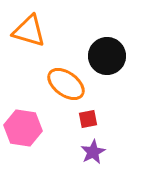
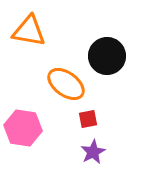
orange triangle: rotated 6 degrees counterclockwise
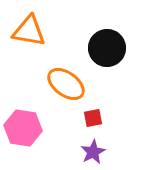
black circle: moved 8 px up
red square: moved 5 px right, 1 px up
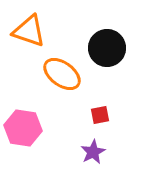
orange triangle: rotated 9 degrees clockwise
orange ellipse: moved 4 px left, 10 px up
red square: moved 7 px right, 3 px up
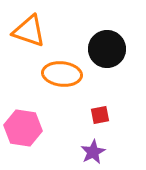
black circle: moved 1 px down
orange ellipse: rotated 30 degrees counterclockwise
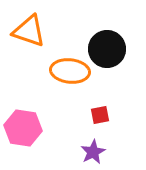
orange ellipse: moved 8 px right, 3 px up
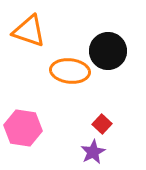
black circle: moved 1 px right, 2 px down
red square: moved 2 px right, 9 px down; rotated 36 degrees counterclockwise
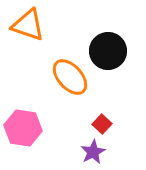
orange triangle: moved 1 px left, 6 px up
orange ellipse: moved 6 px down; rotated 42 degrees clockwise
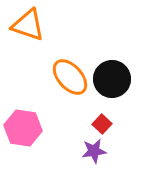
black circle: moved 4 px right, 28 px down
purple star: moved 1 px right, 1 px up; rotated 20 degrees clockwise
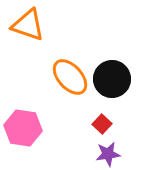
purple star: moved 14 px right, 3 px down
